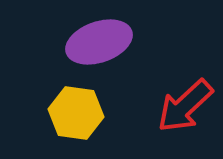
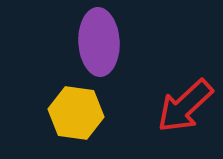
purple ellipse: rotated 74 degrees counterclockwise
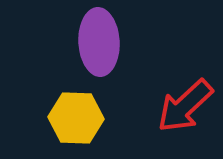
yellow hexagon: moved 5 px down; rotated 6 degrees counterclockwise
